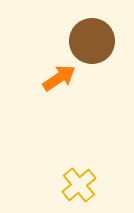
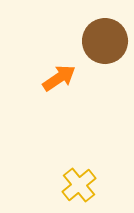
brown circle: moved 13 px right
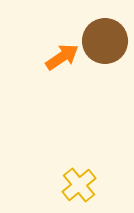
orange arrow: moved 3 px right, 21 px up
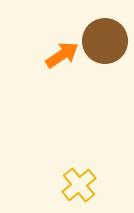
orange arrow: moved 2 px up
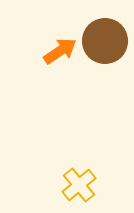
orange arrow: moved 2 px left, 4 px up
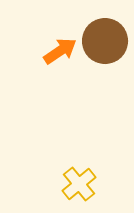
yellow cross: moved 1 px up
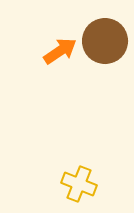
yellow cross: rotated 28 degrees counterclockwise
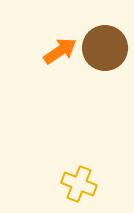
brown circle: moved 7 px down
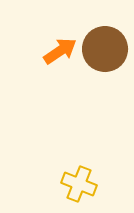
brown circle: moved 1 px down
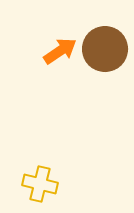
yellow cross: moved 39 px left; rotated 8 degrees counterclockwise
